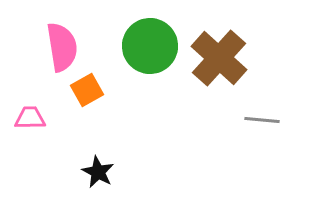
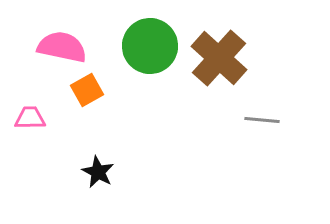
pink semicircle: rotated 69 degrees counterclockwise
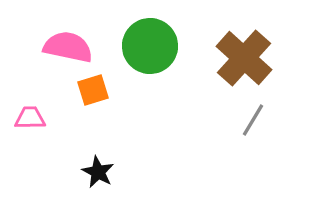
pink semicircle: moved 6 px right
brown cross: moved 25 px right
orange square: moved 6 px right; rotated 12 degrees clockwise
gray line: moved 9 px left; rotated 64 degrees counterclockwise
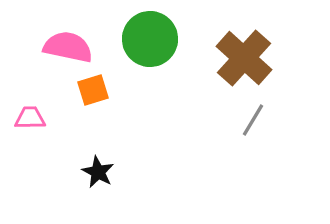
green circle: moved 7 px up
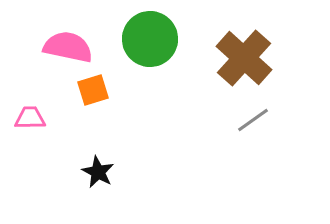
gray line: rotated 24 degrees clockwise
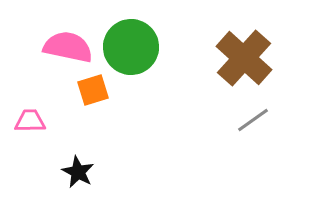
green circle: moved 19 px left, 8 px down
pink trapezoid: moved 3 px down
black star: moved 20 px left
